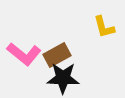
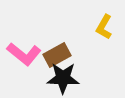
yellow L-shape: rotated 45 degrees clockwise
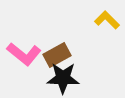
yellow L-shape: moved 3 px right, 7 px up; rotated 105 degrees clockwise
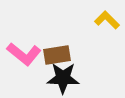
brown rectangle: rotated 20 degrees clockwise
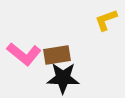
yellow L-shape: moved 1 px left; rotated 65 degrees counterclockwise
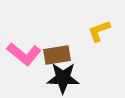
yellow L-shape: moved 7 px left, 11 px down
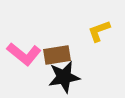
black star: moved 1 px right, 1 px up; rotated 12 degrees counterclockwise
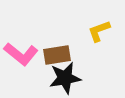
pink L-shape: moved 3 px left
black star: moved 1 px right, 1 px down
